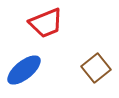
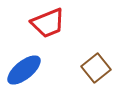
red trapezoid: moved 2 px right
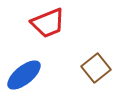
blue ellipse: moved 5 px down
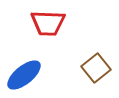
red trapezoid: rotated 24 degrees clockwise
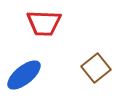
red trapezoid: moved 4 px left
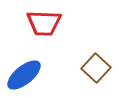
brown square: rotated 8 degrees counterclockwise
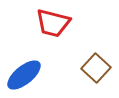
red trapezoid: moved 9 px right; rotated 12 degrees clockwise
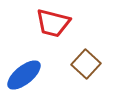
brown square: moved 10 px left, 4 px up
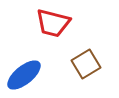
brown square: rotated 16 degrees clockwise
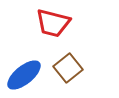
brown square: moved 18 px left, 4 px down; rotated 8 degrees counterclockwise
